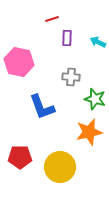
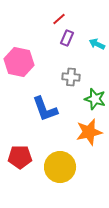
red line: moved 7 px right; rotated 24 degrees counterclockwise
purple rectangle: rotated 21 degrees clockwise
cyan arrow: moved 1 px left, 2 px down
blue L-shape: moved 3 px right, 2 px down
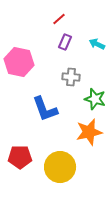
purple rectangle: moved 2 px left, 4 px down
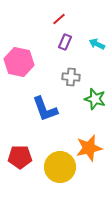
orange star: moved 16 px down
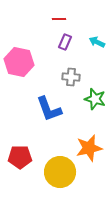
red line: rotated 40 degrees clockwise
cyan arrow: moved 2 px up
blue L-shape: moved 4 px right
yellow circle: moved 5 px down
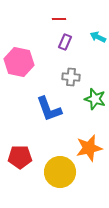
cyan arrow: moved 1 px right, 5 px up
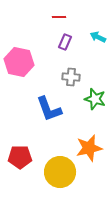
red line: moved 2 px up
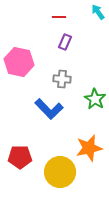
cyan arrow: moved 25 px up; rotated 28 degrees clockwise
gray cross: moved 9 px left, 2 px down
green star: rotated 15 degrees clockwise
blue L-shape: rotated 24 degrees counterclockwise
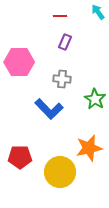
red line: moved 1 px right, 1 px up
pink hexagon: rotated 12 degrees counterclockwise
